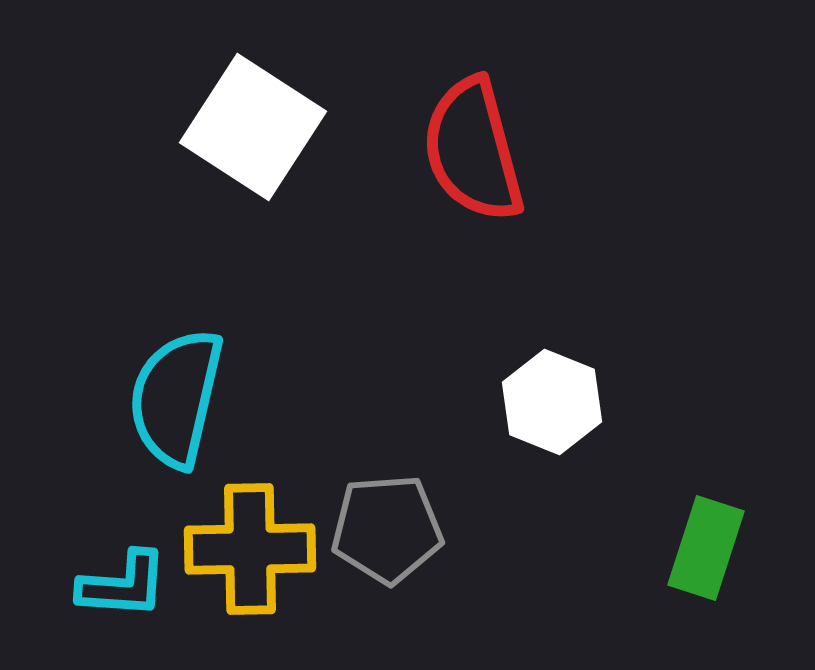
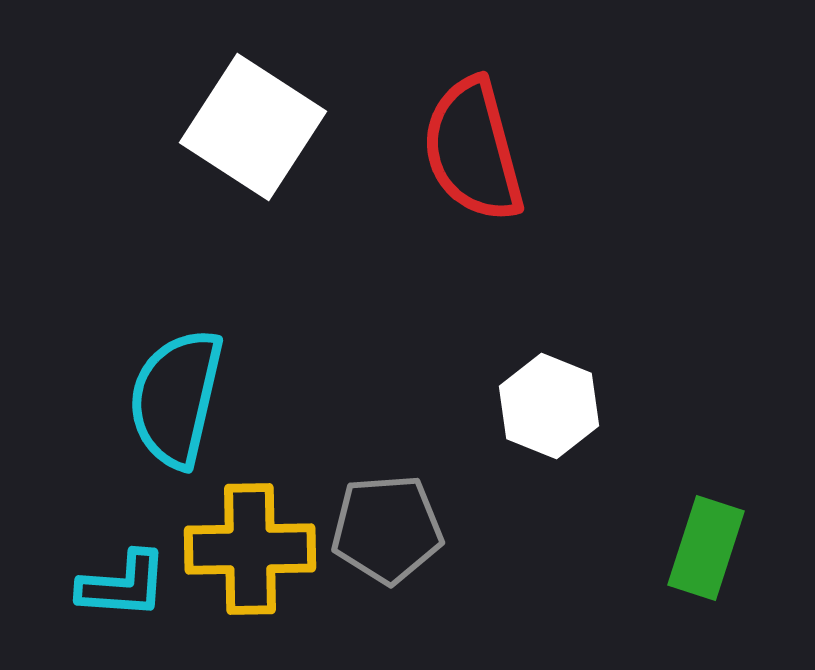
white hexagon: moved 3 px left, 4 px down
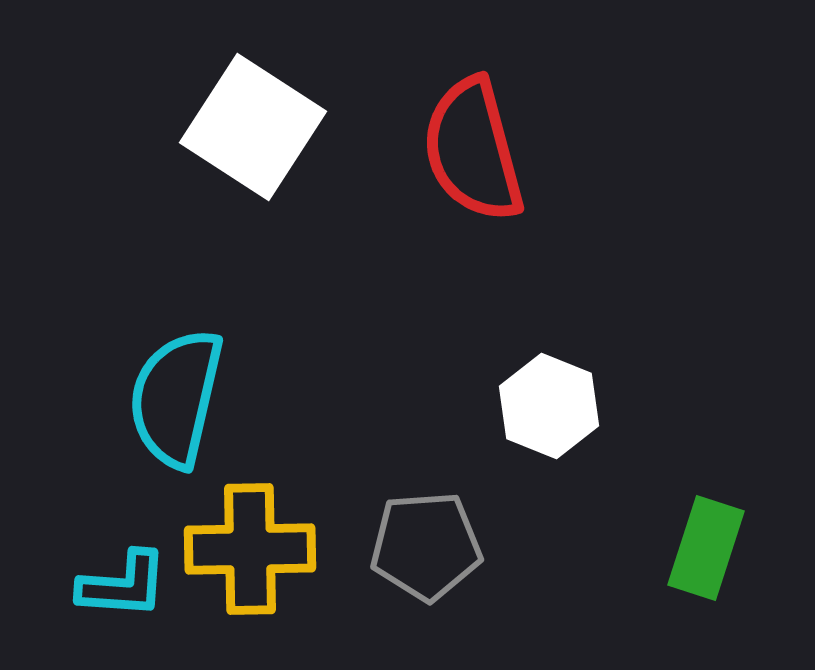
gray pentagon: moved 39 px right, 17 px down
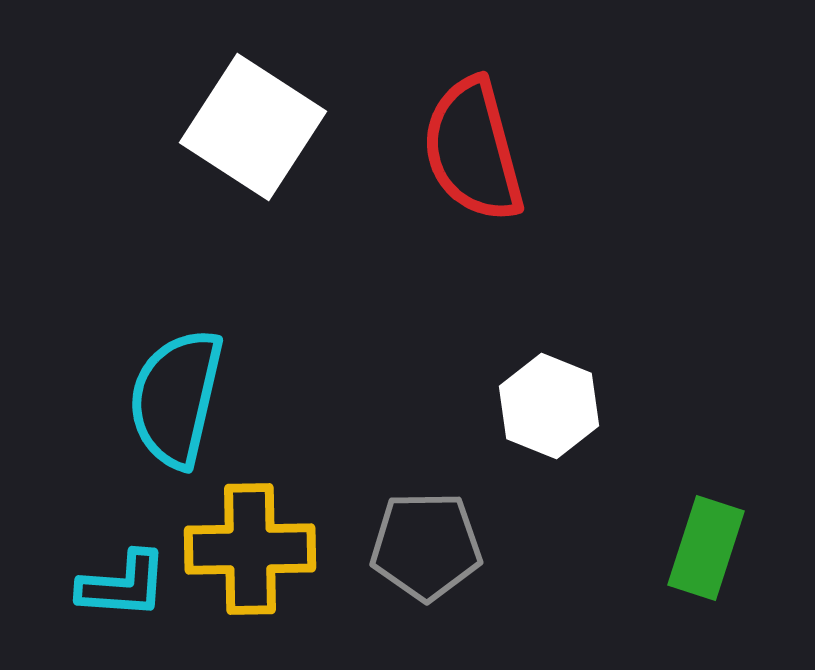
gray pentagon: rotated 3 degrees clockwise
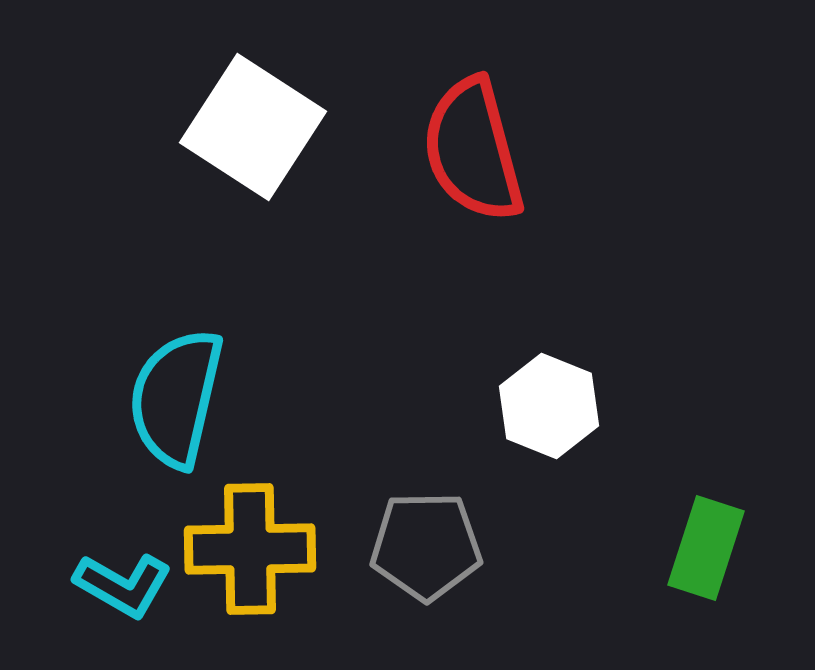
cyan L-shape: rotated 26 degrees clockwise
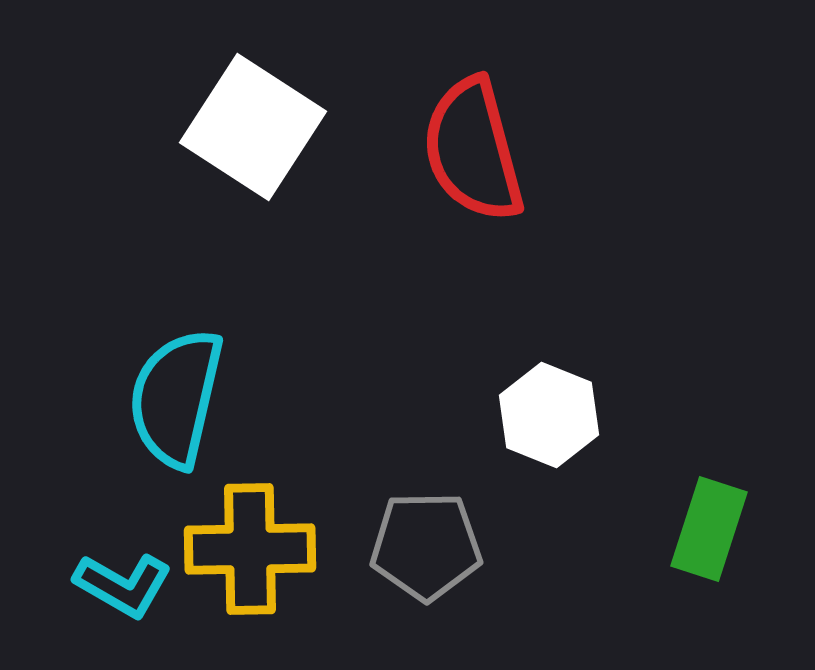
white hexagon: moved 9 px down
green rectangle: moved 3 px right, 19 px up
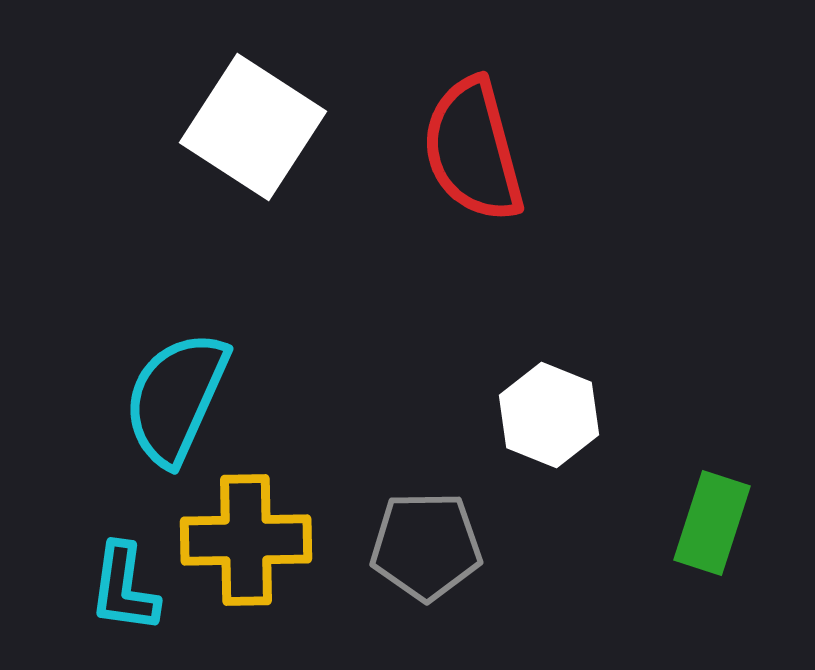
cyan semicircle: rotated 11 degrees clockwise
green rectangle: moved 3 px right, 6 px up
yellow cross: moved 4 px left, 9 px up
cyan L-shape: moved 1 px right, 3 px down; rotated 68 degrees clockwise
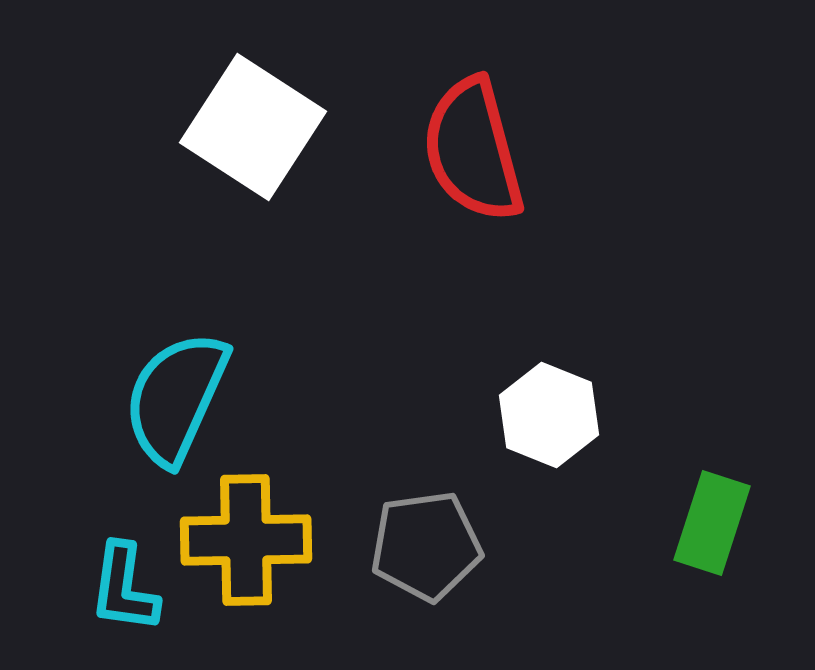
gray pentagon: rotated 7 degrees counterclockwise
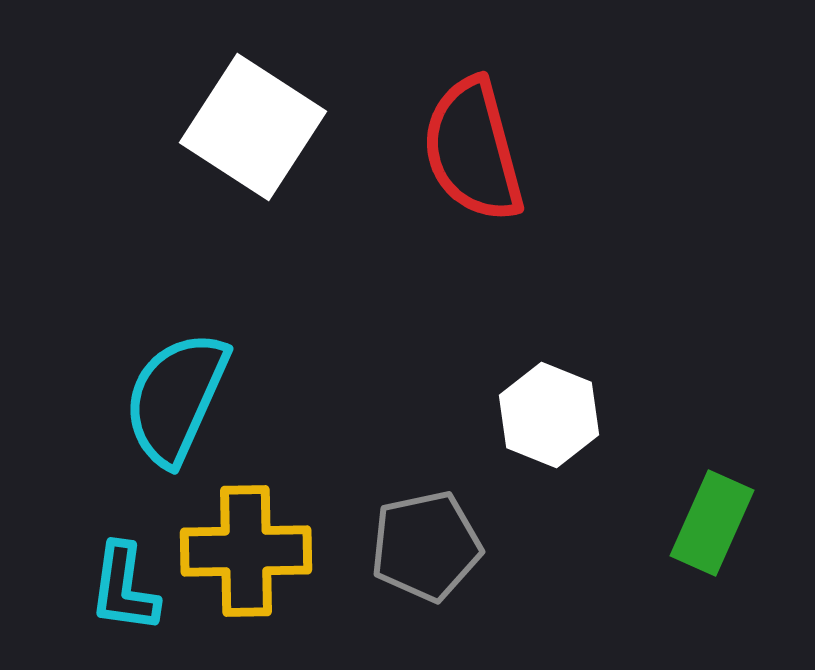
green rectangle: rotated 6 degrees clockwise
yellow cross: moved 11 px down
gray pentagon: rotated 4 degrees counterclockwise
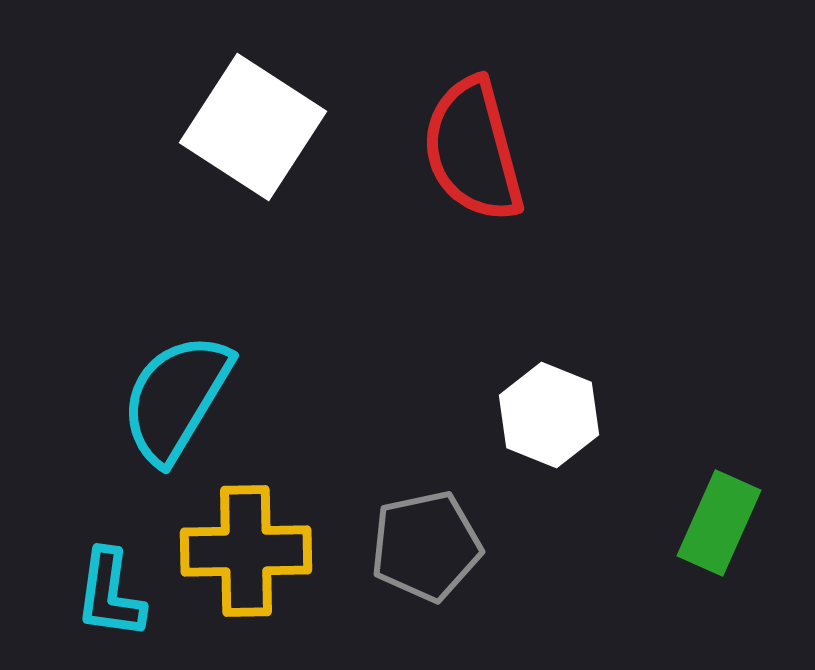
cyan semicircle: rotated 7 degrees clockwise
green rectangle: moved 7 px right
cyan L-shape: moved 14 px left, 6 px down
